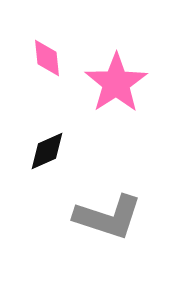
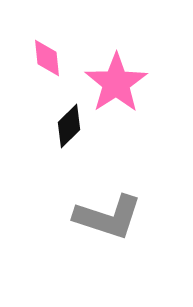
black diamond: moved 22 px right, 25 px up; rotated 21 degrees counterclockwise
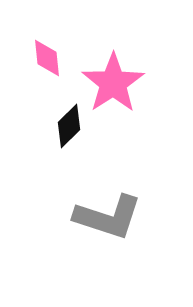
pink star: moved 3 px left
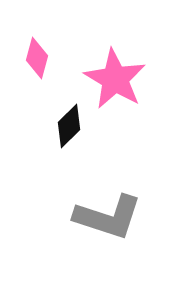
pink diamond: moved 10 px left; rotated 21 degrees clockwise
pink star: moved 2 px right, 4 px up; rotated 8 degrees counterclockwise
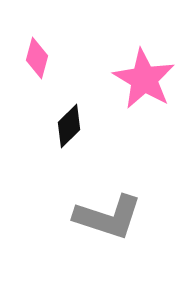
pink star: moved 29 px right
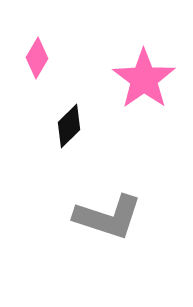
pink diamond: rotated 15 degrees clockwise
pink star: rotated 6 degrees clockwise
